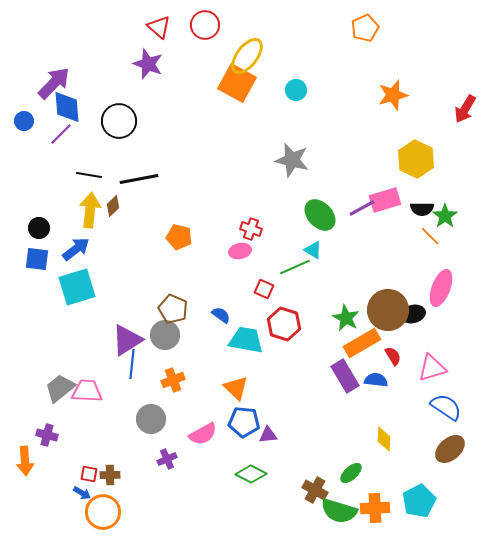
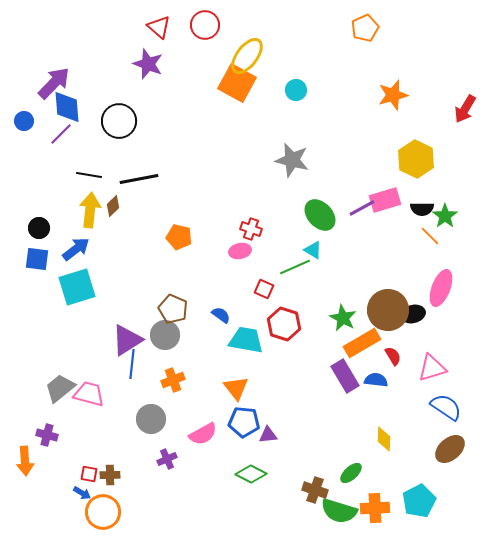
green star at (346, 318): moved 3 px left
orange triangle at (236, 388): rotated 8 degrees clockwise
pink trapezoid at (87, 391): moved 2 px right, 3 px down; rotated 12 degrees clockwise
brown cross at (315, 490): rotated 10 degrees counterclockwise
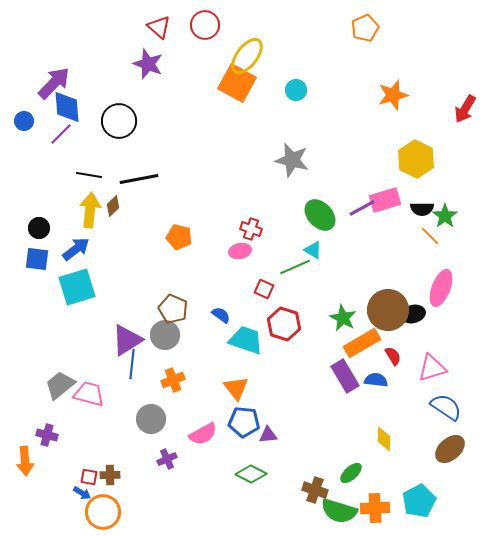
cyan trapezoid at (246, 340): rotated 9 degrees clockwise
gray trapezoid at (60, 388): moved 3 px up
red square at (89, 474): moved 3 px down
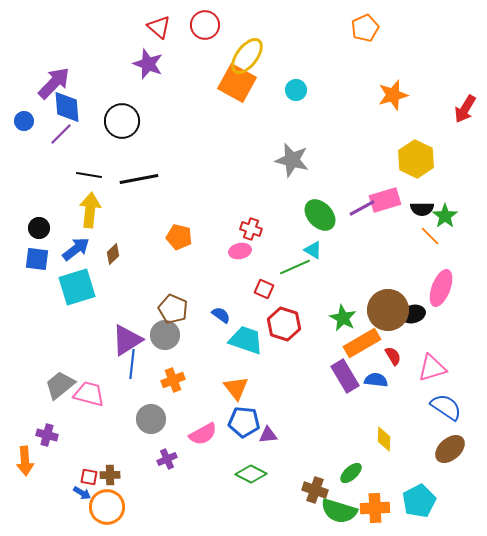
black circle at (119, 121): moved 3 px right
brown diamond at (113, 206): moved 48 px down
orange circle at (103, 512): moved 4 px right, 5 px up
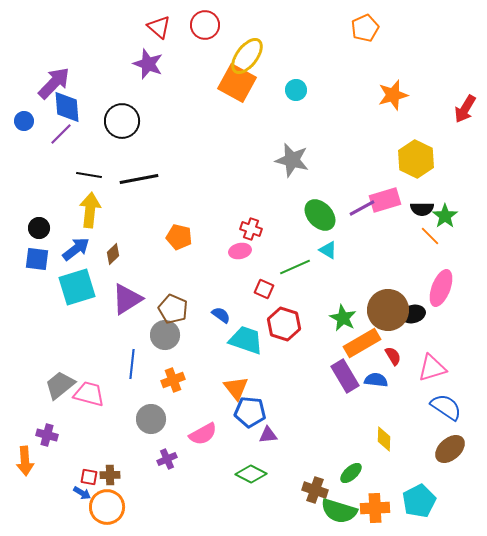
cyan triangle at (313, 250): moved 15 px right
purple triangle at (127, 340): moved 41 px up
blue pentagon at (244, 422): moved 6 px right, 10 px up
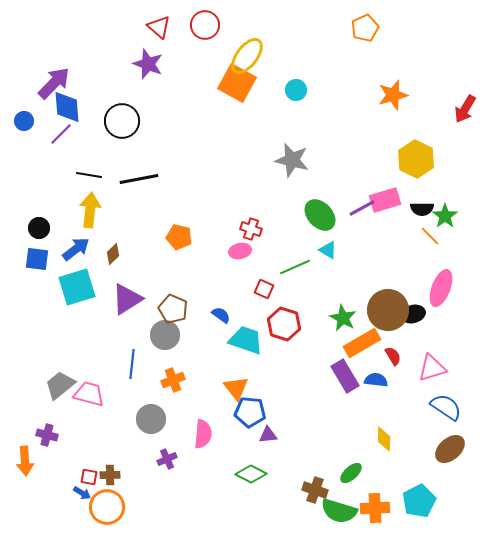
pink semicircle at (203, 434): rotated 56 degrees counterclockwise
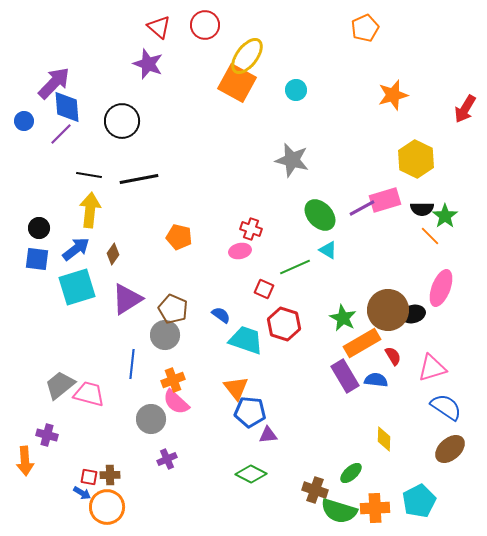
brown diamond at (113, 254): rotated 10 degrees counterclockwise
pink semicircle at (203, 434): moved 27 px left, 32 px up; rotated 128 degrees clockwise
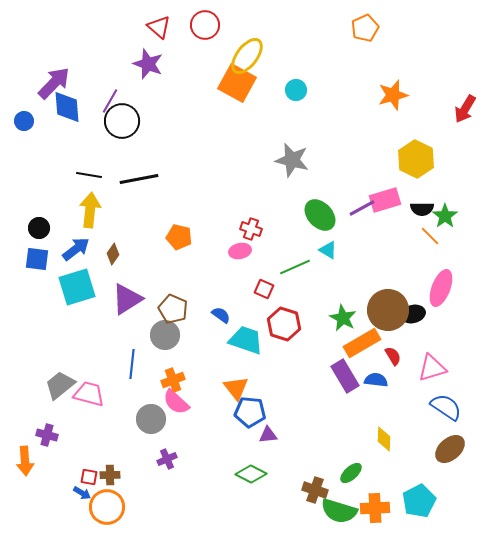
purple line at (61, 134): moved 49 px right, 33 px up; rotated 15 degrees counterclockwise
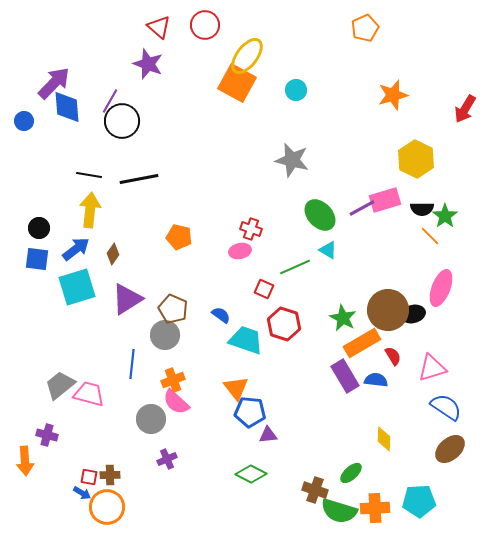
cyan pentagon at (419, 501): rotated 24 degrees clockwise
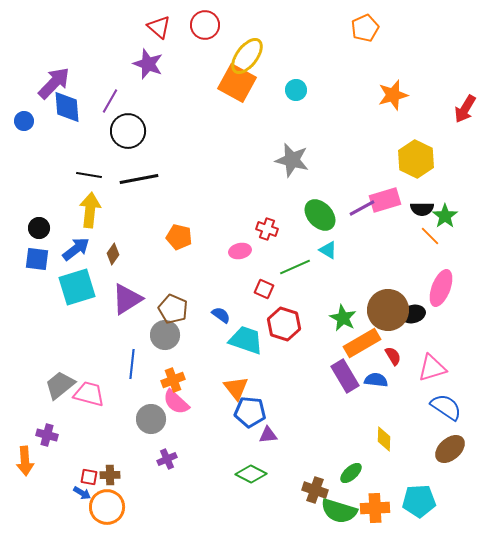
black circle at (122, 121): moved 6 px right, 10 px down
red cross at (251, 229): moved 16 px right
